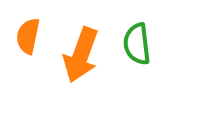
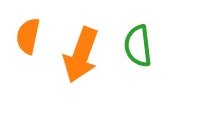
green semicircle: moved 1 px right, 2 px down
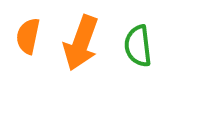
orange arrow: moved 12 px up
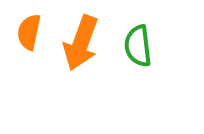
orange semicircle: moved 1 px right, 4 px up
